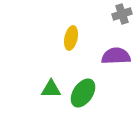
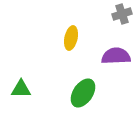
green triangle: moved 30 px left
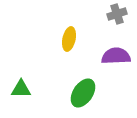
gray cross: moved 5 px left
yellow ellipse: moved 2 px left, 1 px down
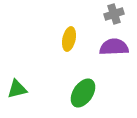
gray cross: moved 3 px left
purple semicircle: moved 2 px left, 9 px up
green triangle: moved 4 px left; rotated 15 degrees counterclockwise
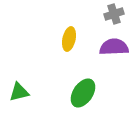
green triangle: moved 2 px right, 3 px down
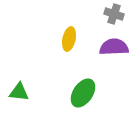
gray cross: rotated 36 degrees clockwise
green triangle: rotated 20 degrees clockwise
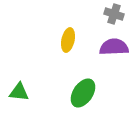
yellow ellipse: moved 1 px left, 1 px down
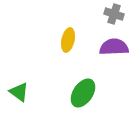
green triangle: rotated 30 degrees clockwise
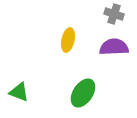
green triangle: rotated 15 degrees counterclockwise
